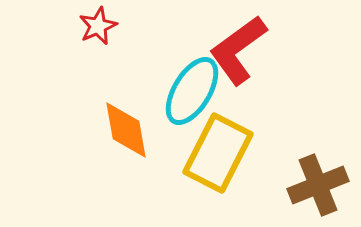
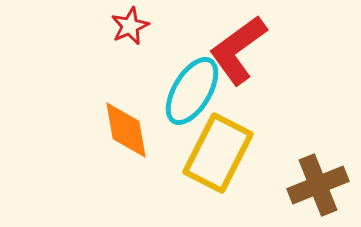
red star: moved 32 px right
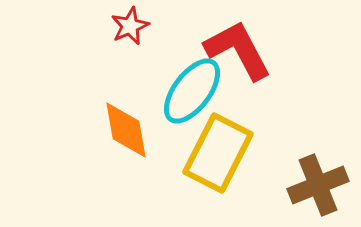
red L-shape: rotated 98 degrees clockwise
cyan ellipse: rotated 6 degrees clockwise
